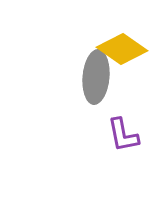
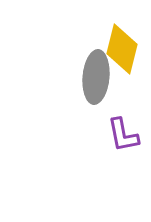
yellow diamond: rotated 69 degrees clockwise
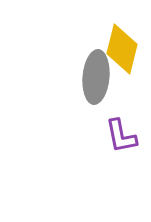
purple L-shape: moved 2 px left, 1 px down
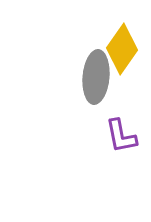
yellow diamond: rotated 21 degrees clockwise
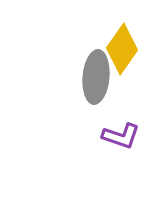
purple L-shape: rotated 60 degrees counterclockwise
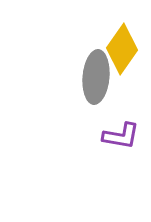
purple L-shape: rotated 9 degrees counterclockwise
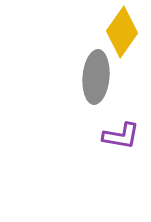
yellow diamond: moved 17 px up
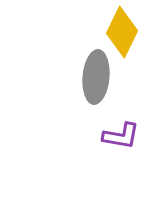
yellow diamond: rotated 9 degrees counterclockwise
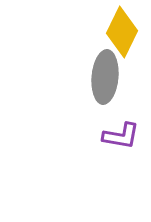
gray ellipse: moved 9 px right
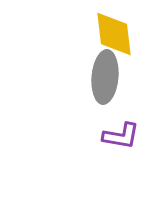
yellow diamond: moved 8 px left, 2 px down; rotated 33 degrees counterclockwise
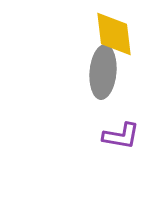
gray ellipse: moved 2 px left, 5 px up
